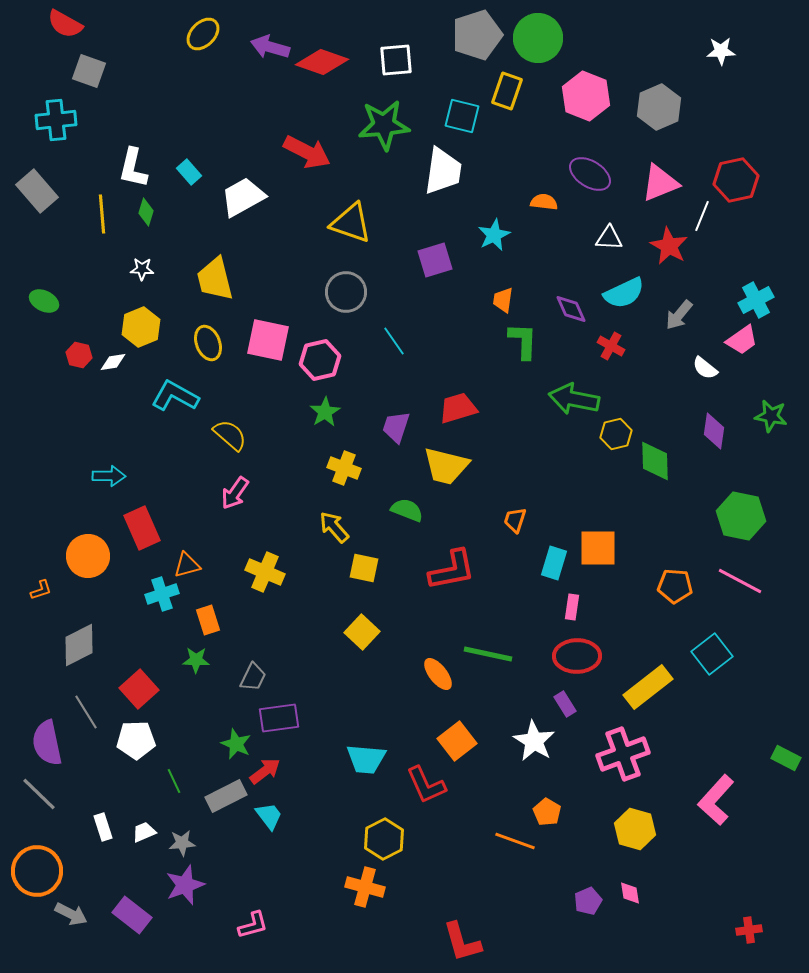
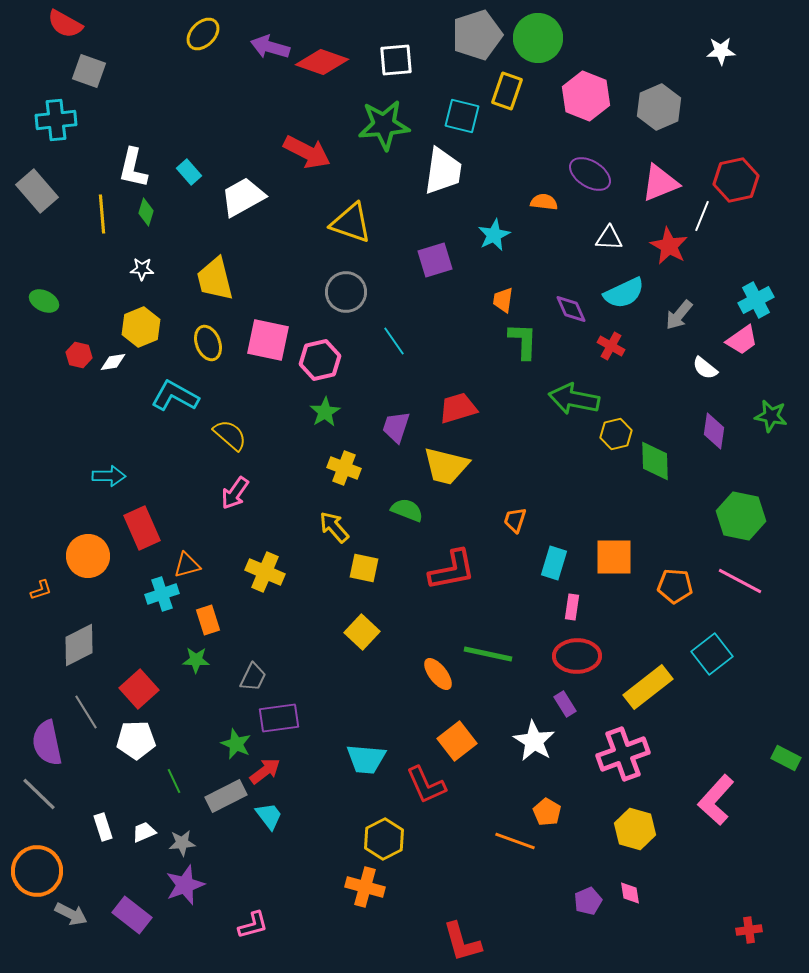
orange square at (598, 548): moved 16 px right, 9 px down
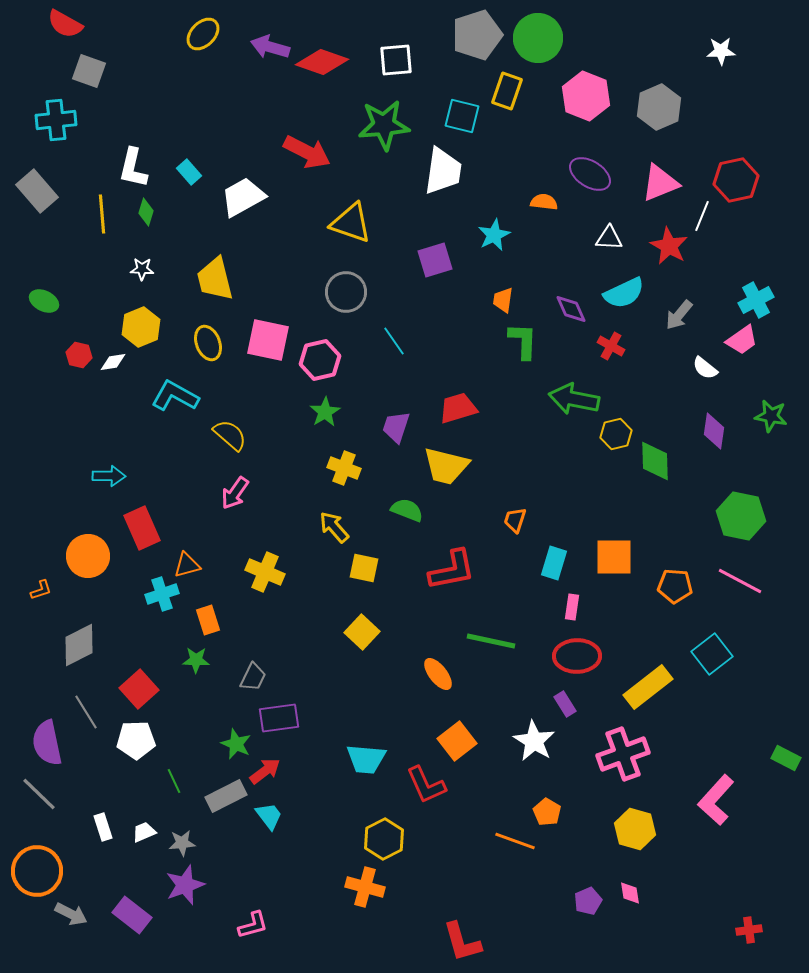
green line at (488, 654): moved 3 px right, 13 px up
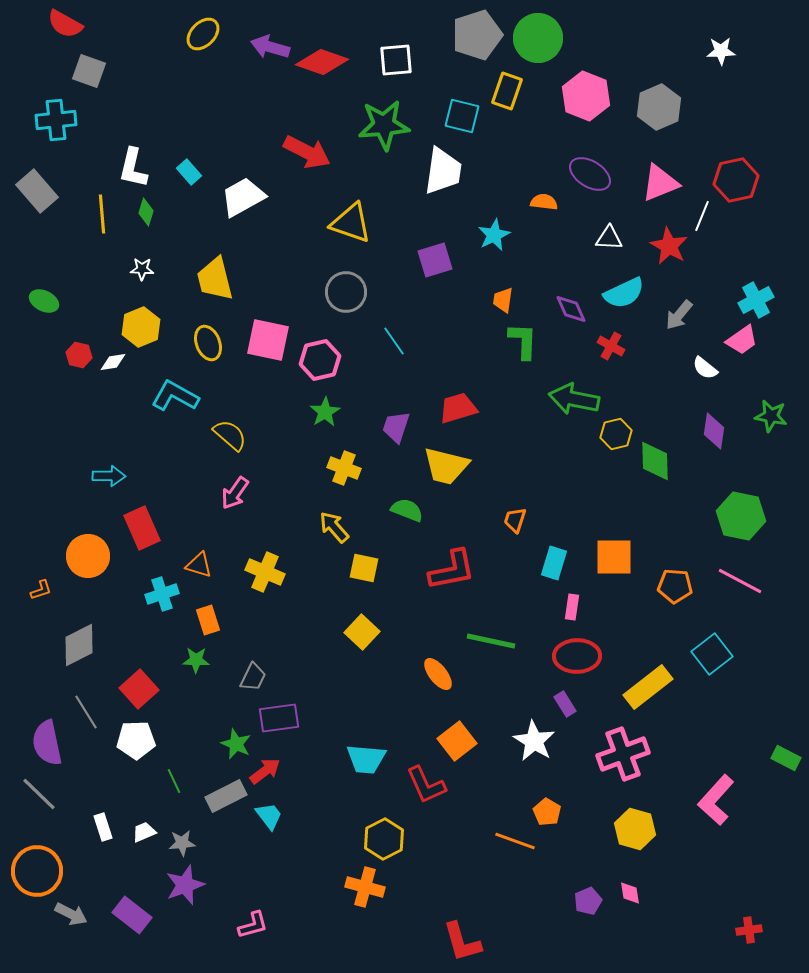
orange triangle at (187, 565): moved 12 px right; rotated 32 degrees clockwise
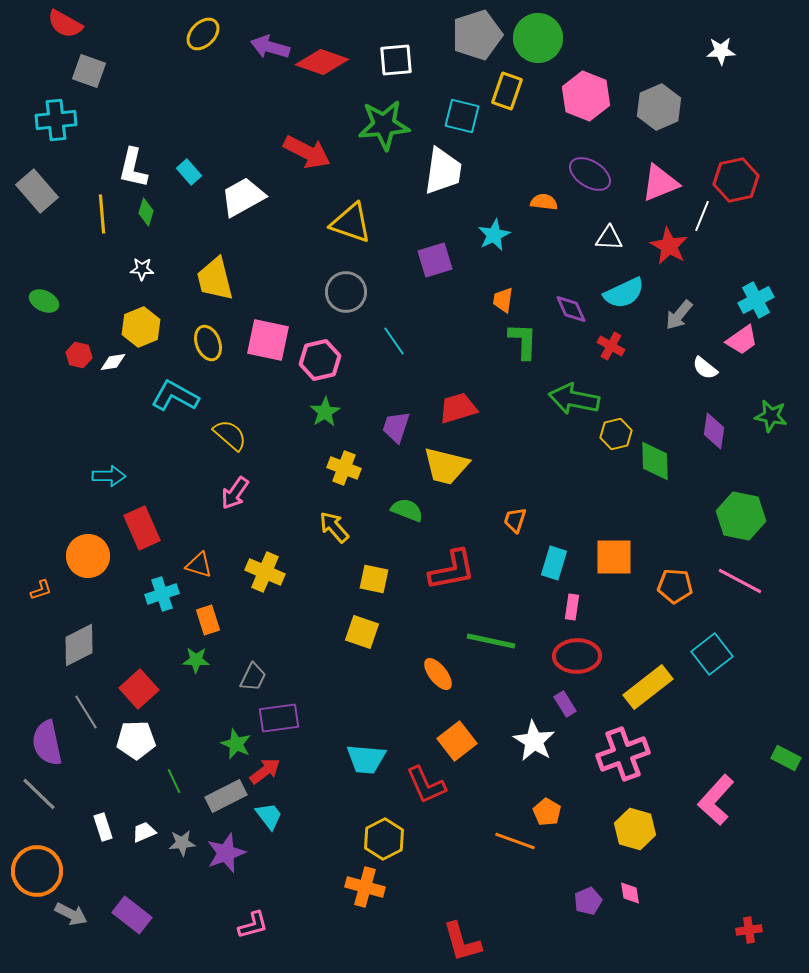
yellow square at (364, 568): moved 10 px right, 11 px down
yellow square at (362, 632): rotated 24 degrees counterclockwise
purple star at (185, 885): moved 41 px right, 32 px up
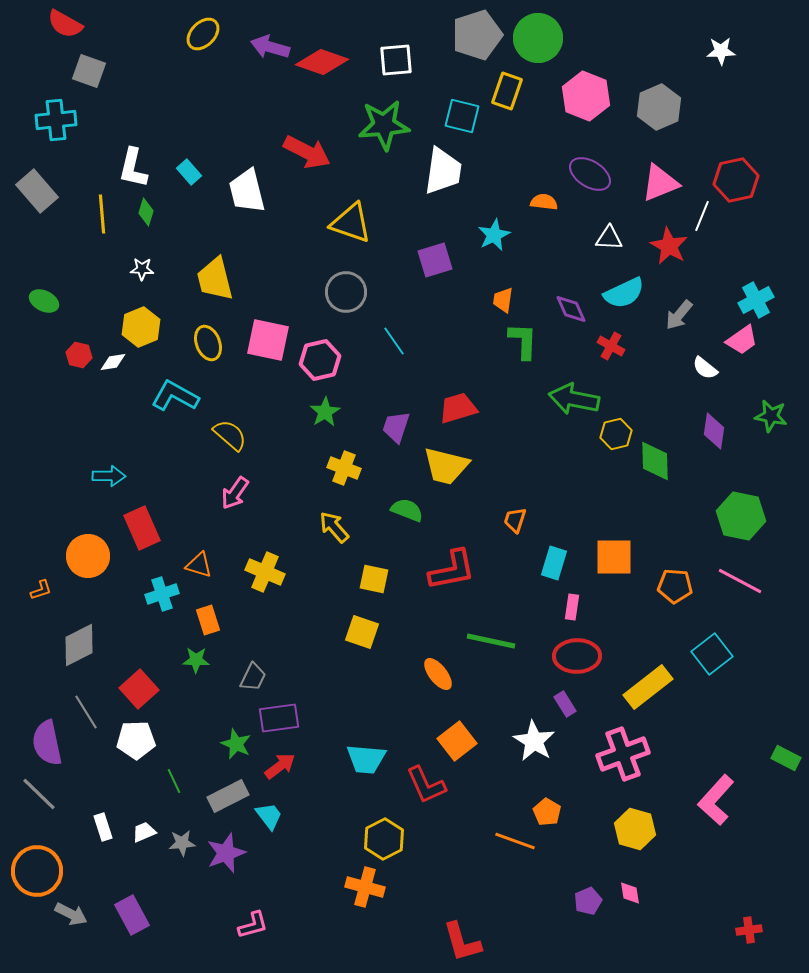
white trapezoid at (243, 197): moved 4 px right, 6 px up; rotated 75 degrees counterclockwise
red arrow at (265, 771): moved 15 px right, 5 px up
gray rectangle at (226, 796): moved 2 px right
purple rectangle at (132, 915): rotated 24 degrees clockwise
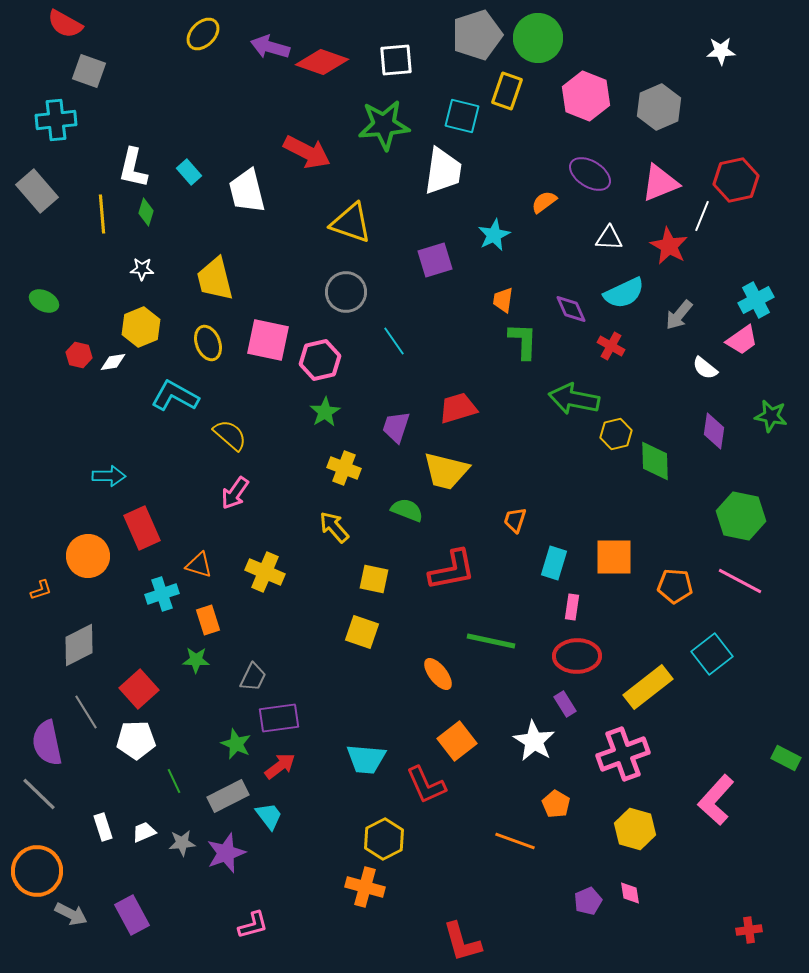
orange semicircle at (544, 202): rotated 44 degrees counterclockwise
yellow trapezoid at (446, 466): moved 5 px down
orange pentagon at (547, 812): moved 9 px right, 8 px up
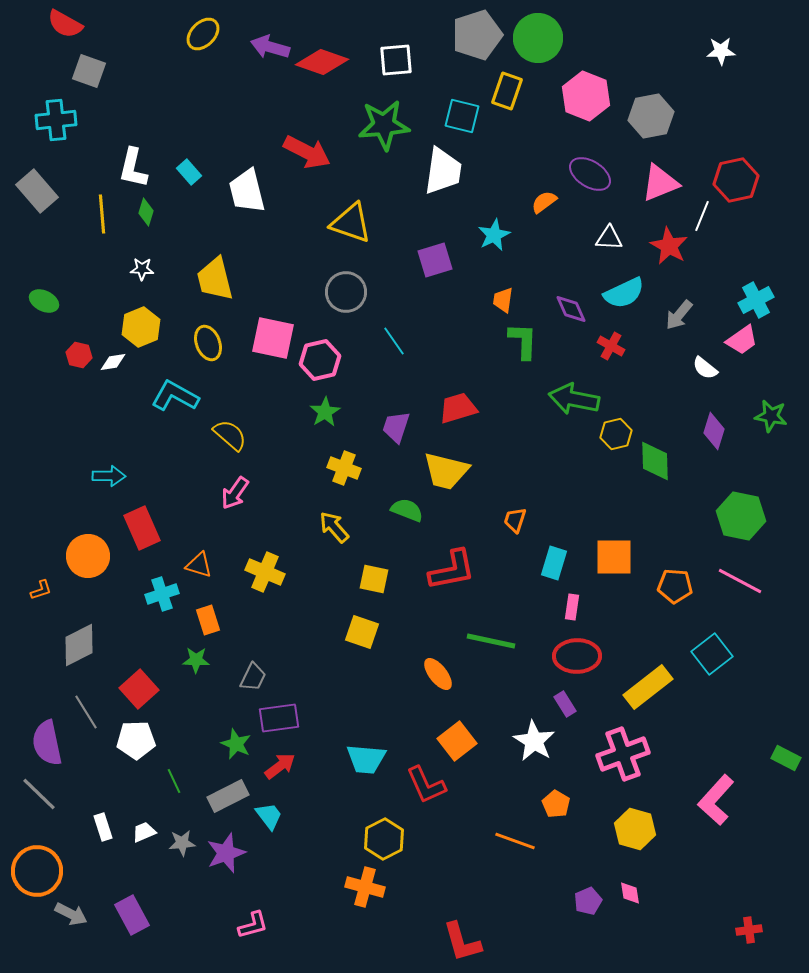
gray hexagon at (659, 107): moved 8 px left, 9 px down; rotated 12 degrees clockwise
pink square at (268, 340): moved 5 px right, 2 px up
purple diamond at (714, 431): rotated 9 degrees clockwise
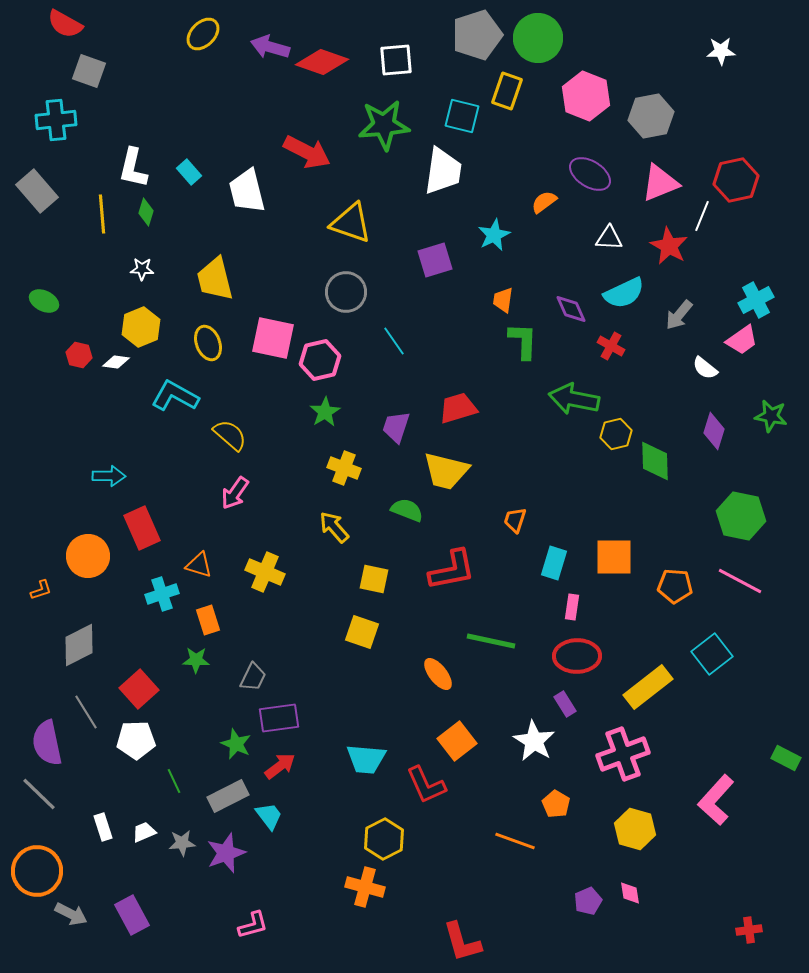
white diamond at (113, 362): moved 3 px right; rotated 16 degrees clockwise
